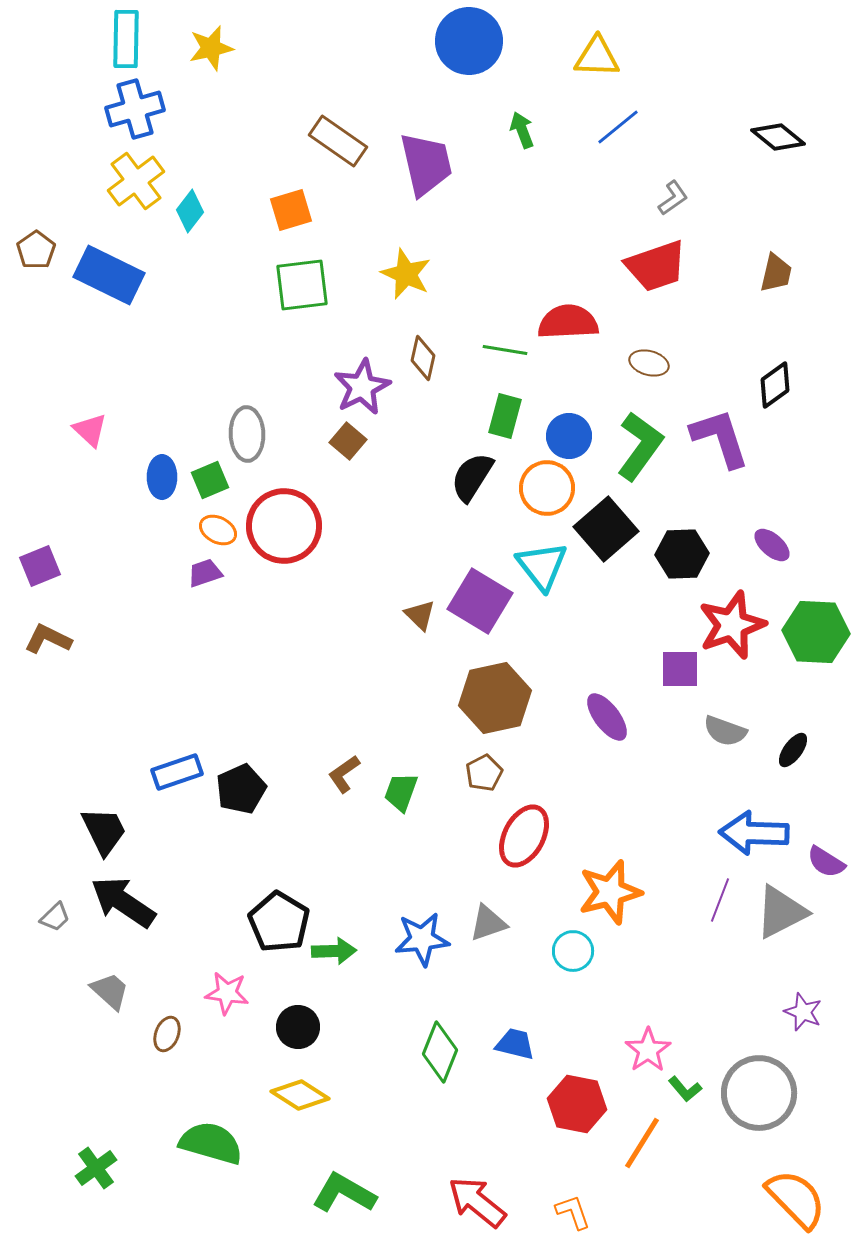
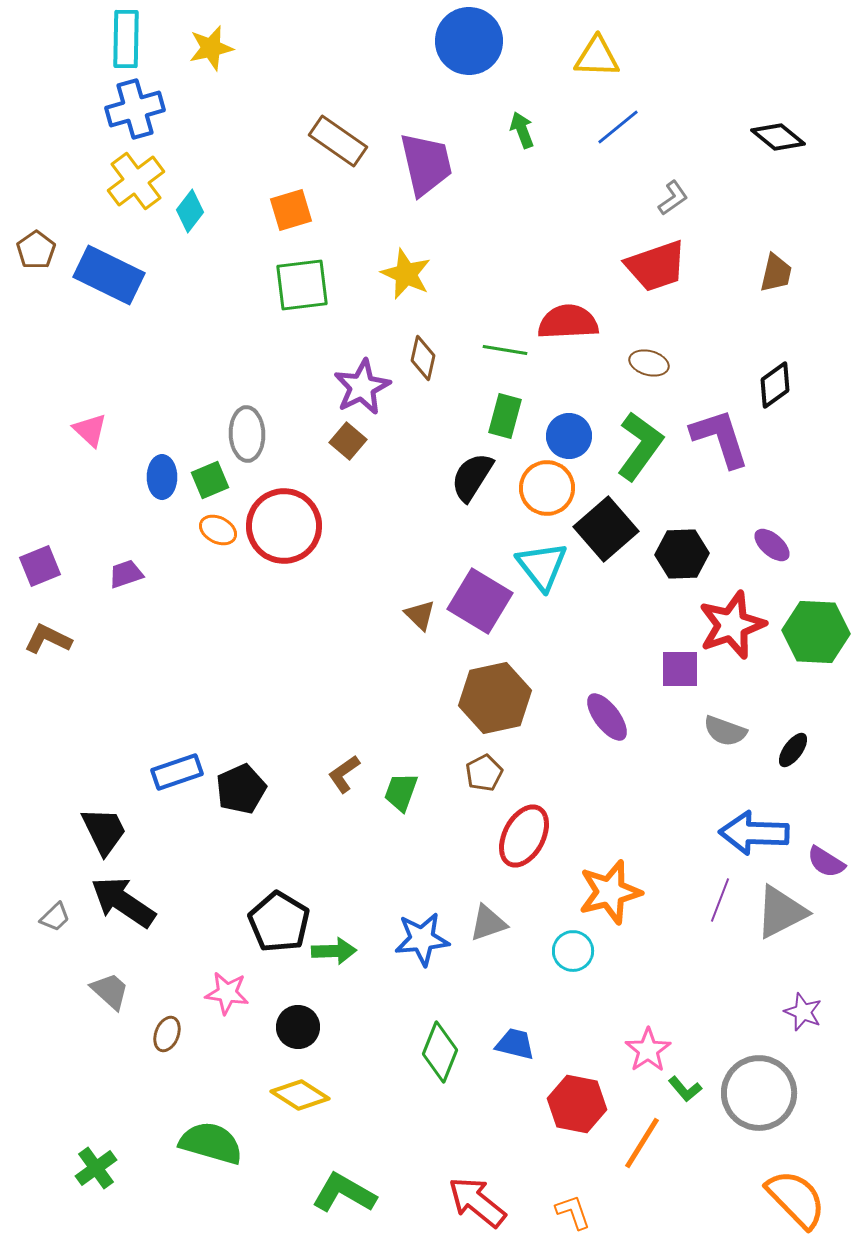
purple trapezoid at (205, 573): moved 79 px left, 1 px down
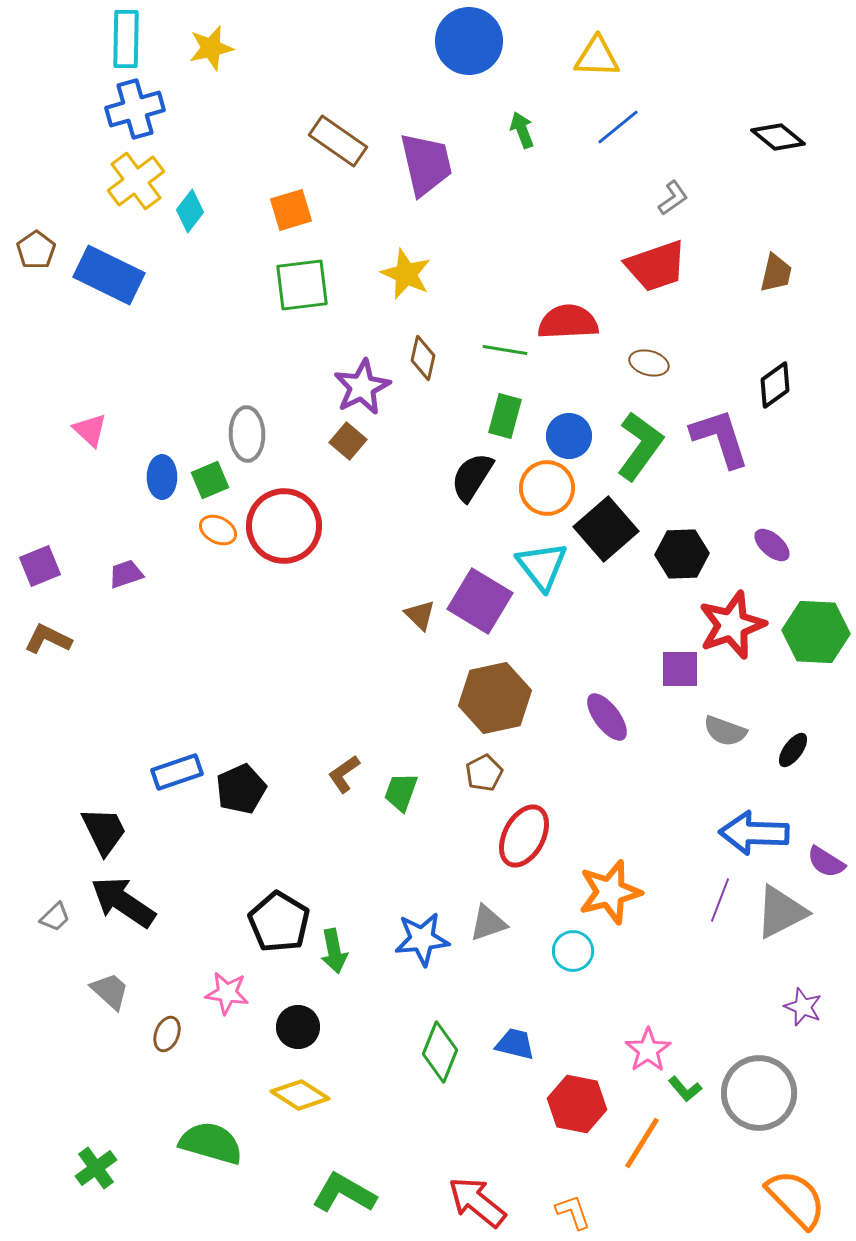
green arrow at (334, 951): rotated 81 degrees clockwise
purple star at (803, 1012): moved 5 px up
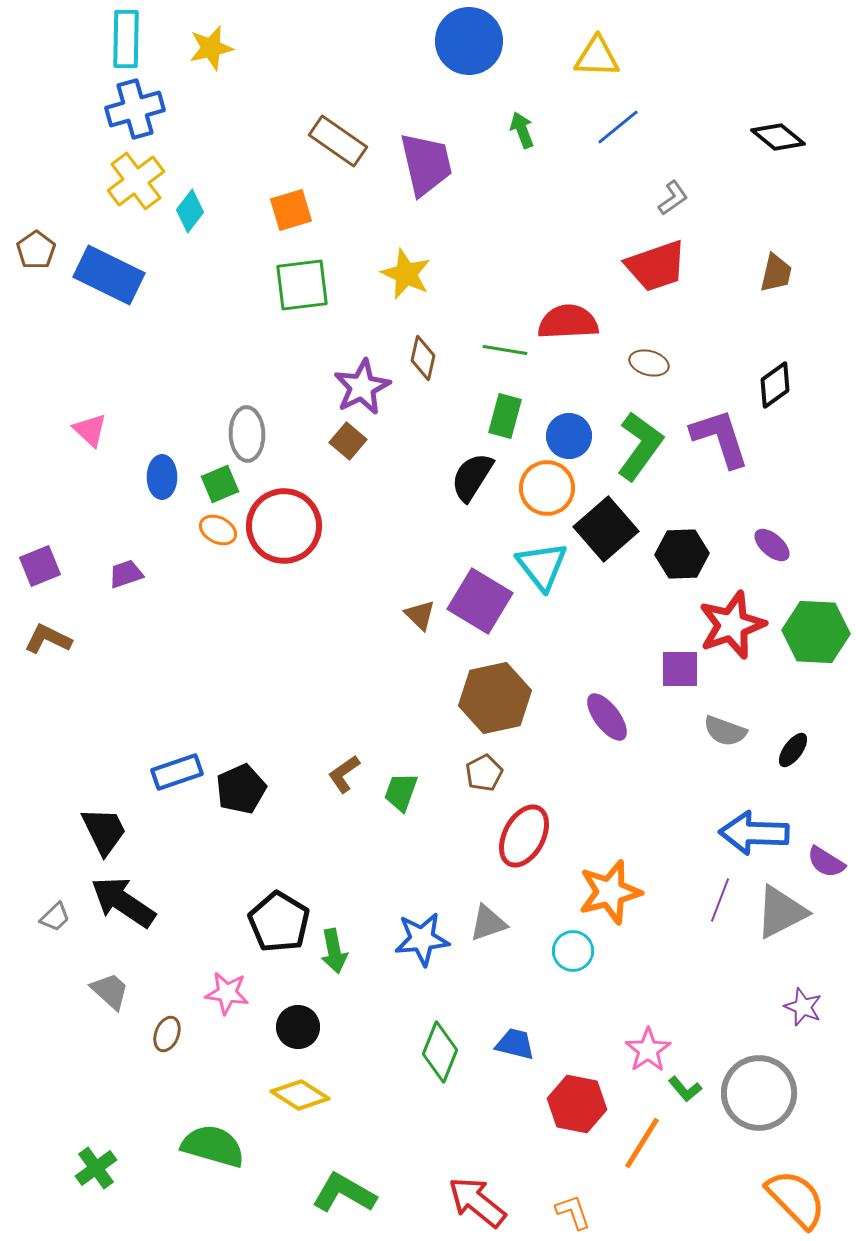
green square at (210, 480): moved 10 px right, 4 px down
green semicircle at (211, 1143): moved 2 px right, 3 px down
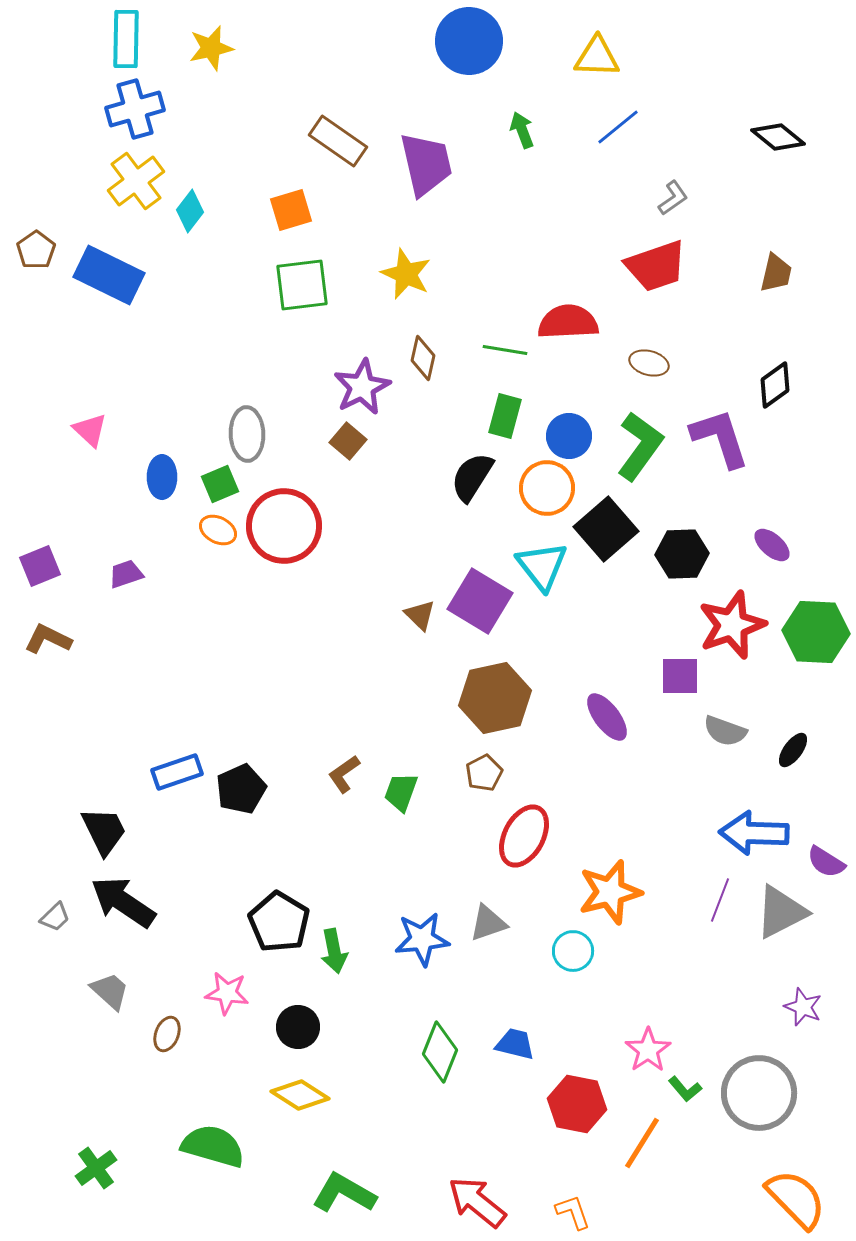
purple square at (680, 669): moved 7 px down
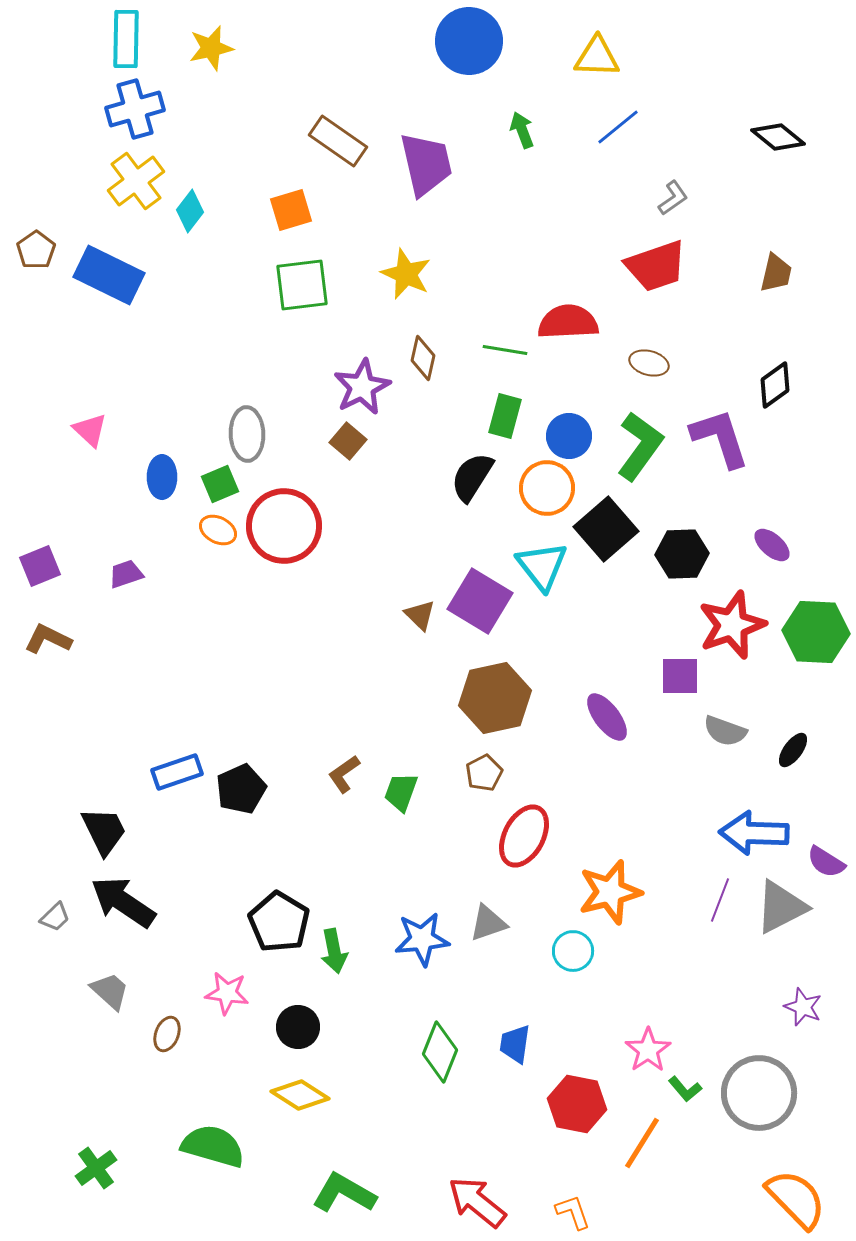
gray triangle at (781, 912): moved 5 px up
blue trapezoid at (515, 1044): rotated 96 degrees counterclockwise
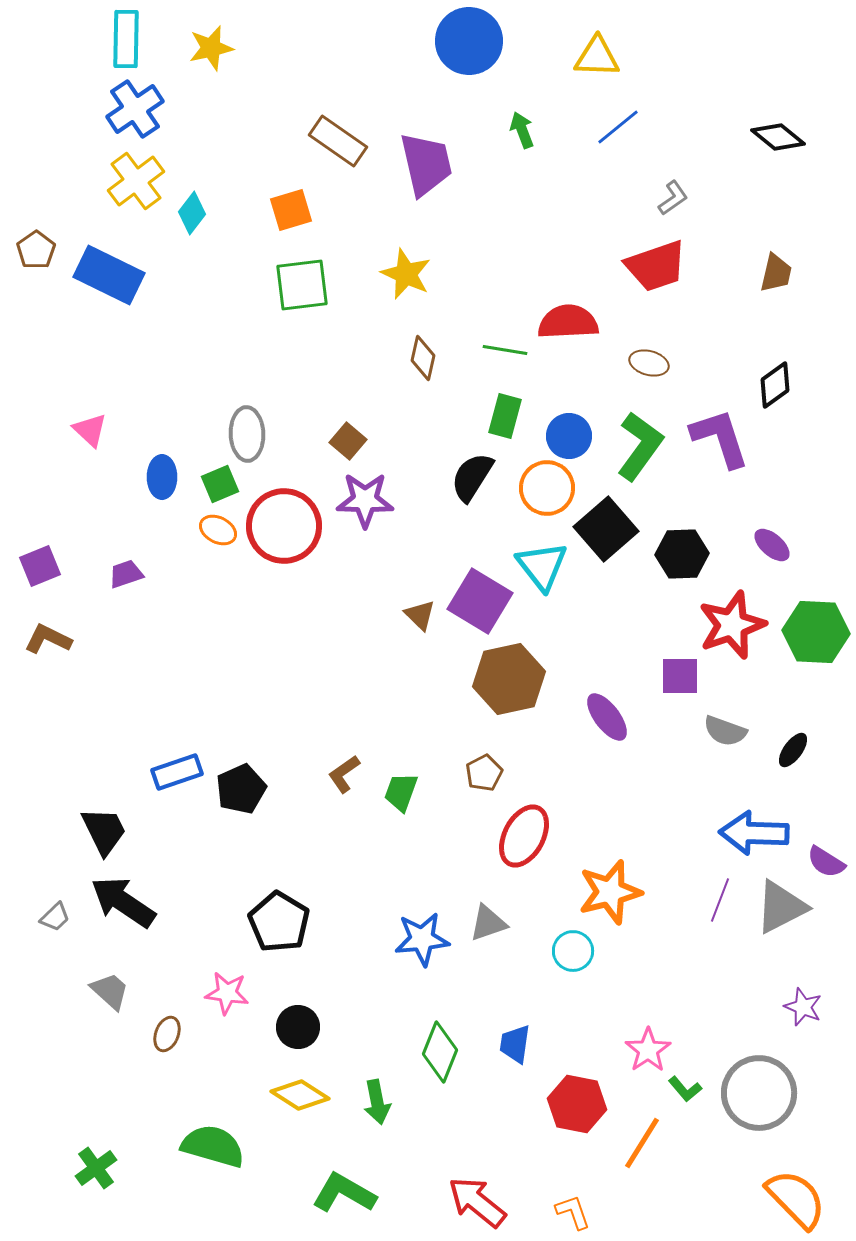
blue cross at (135, 109): rotated 18 degrees counterclockwise
cyan diamond at (190, 211): moved 2 px right, 2 px down
purple star at (362, 387): moved 3 px right, 113 px down; rotated 28 degrees clockwise
brown hexagon at (495, 698): moved 14 px right, 19 px up
green arrow at (334, 951): moved 43 px right, 151 px down
